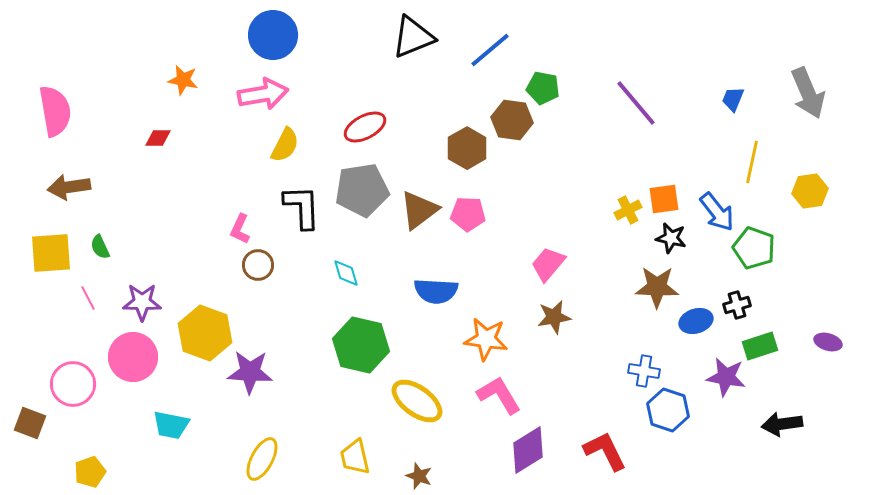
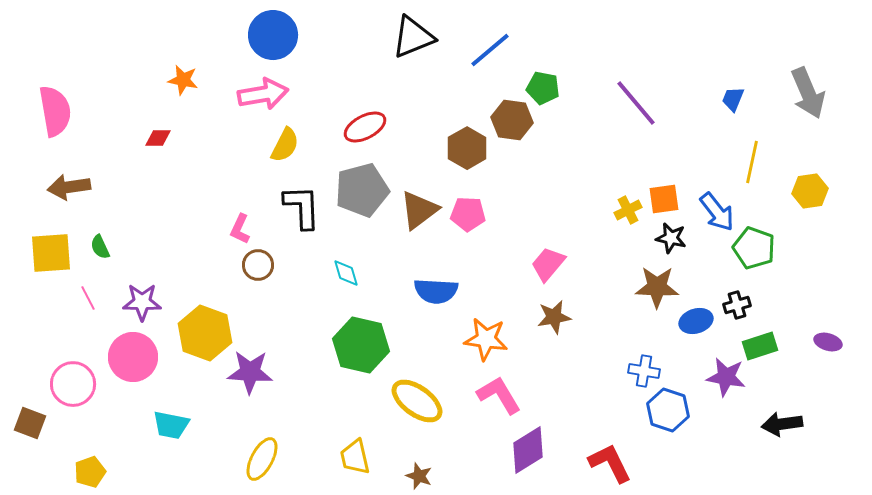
gray pentagon at (362, 190): rotated 6 degrees counterclockwise
red L-shape at (605, 451): moved 5 px right, 12 px down
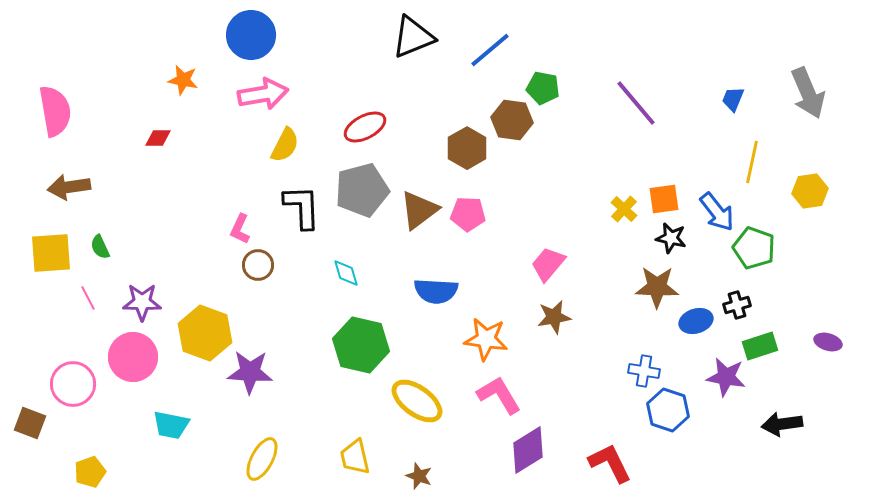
blue circle at (273, 35): moved 22 px left
yellow cross at (628, 210): moved 4 px left, 1 px up; rotated 20 degrees counterclockwise
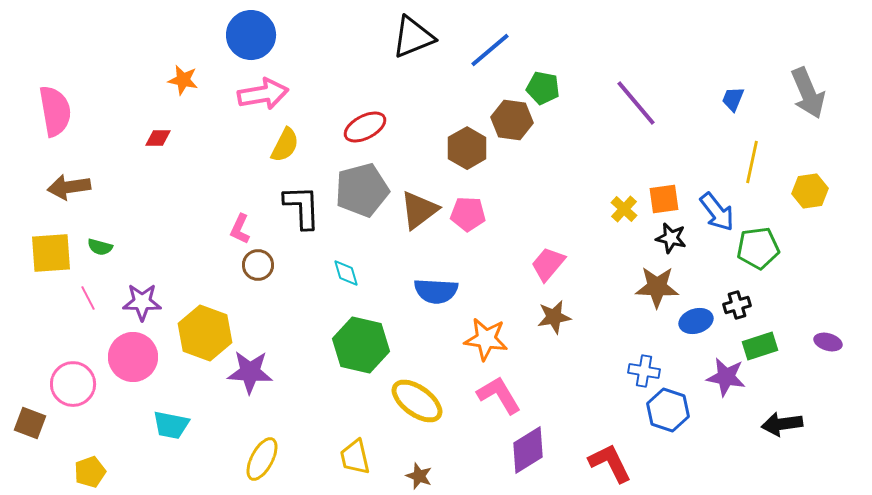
green semicircle at (100, 247): rotated 50 degrees counterclockwise
green pentagon at (754, 248): moved 4 px right; rotated 27 degrees counterclockwise
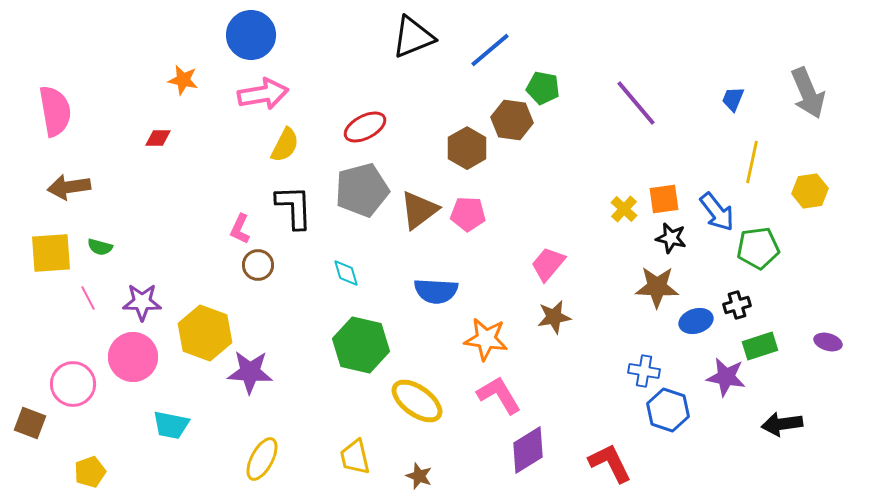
black L-shape at (302, 207): moved 8 px left
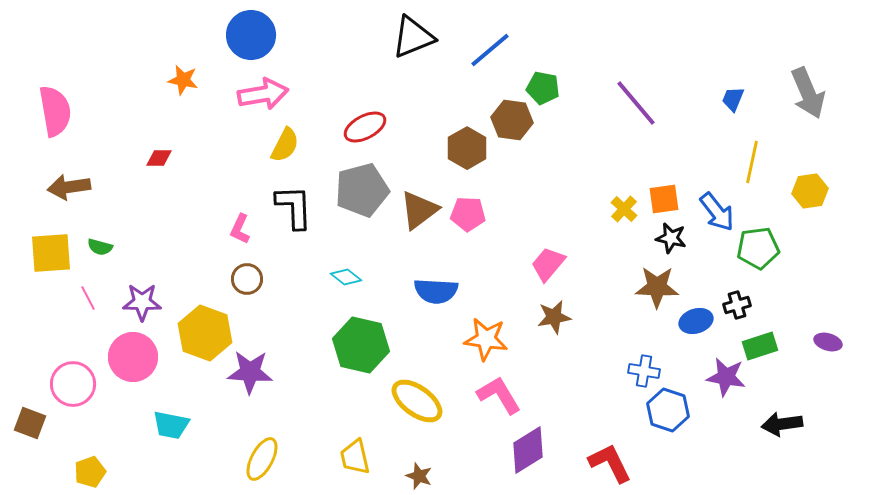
red diamond at (158, 138): moved 1 px right, 20 px down
brown circle at (258, 265): moved 11 px left, 14 px down
cyan diamond at (346, 273): moved 4 px down; rotated 36 degrees counterclockwise
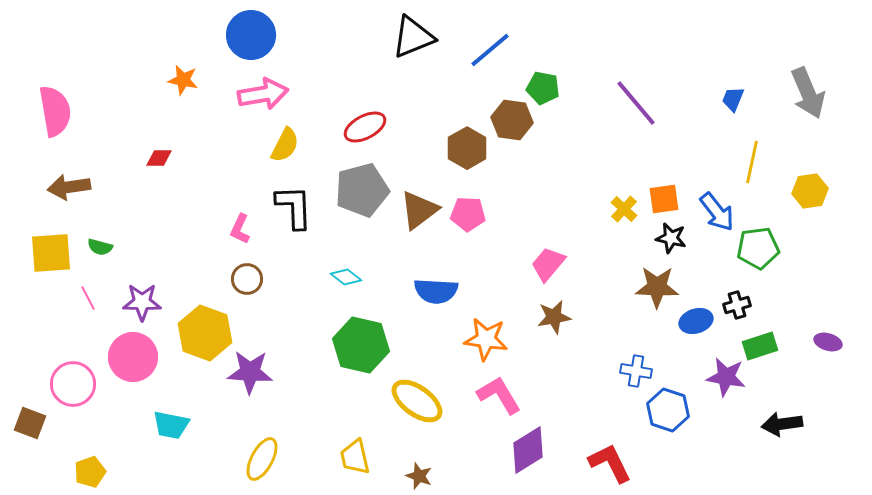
blue cross at (644, 371): moved 8 px left
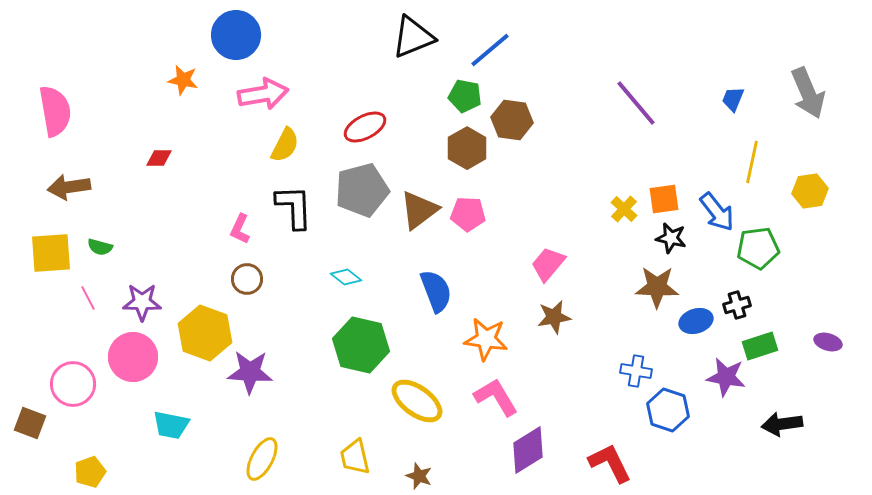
blue circle at (251, 35): moved 15 px left
green pentagon at (543, 88): moved 78 px left, 8 px down
blue semicircle at (436, 291): rotated 114 degrees counterclockwise
pink L-shape at (499, 395): moved 3 px left, 2 px down
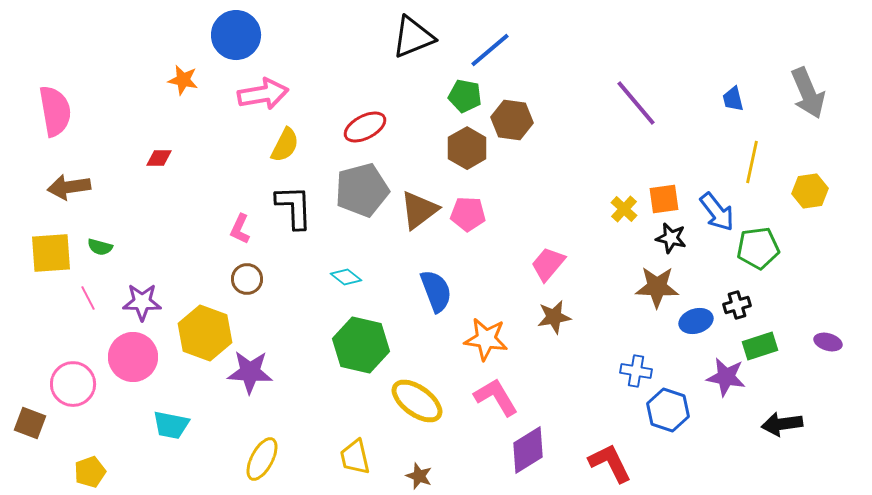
blue trapezoid at (733, 99): rotated 36 degrees counterclockwise
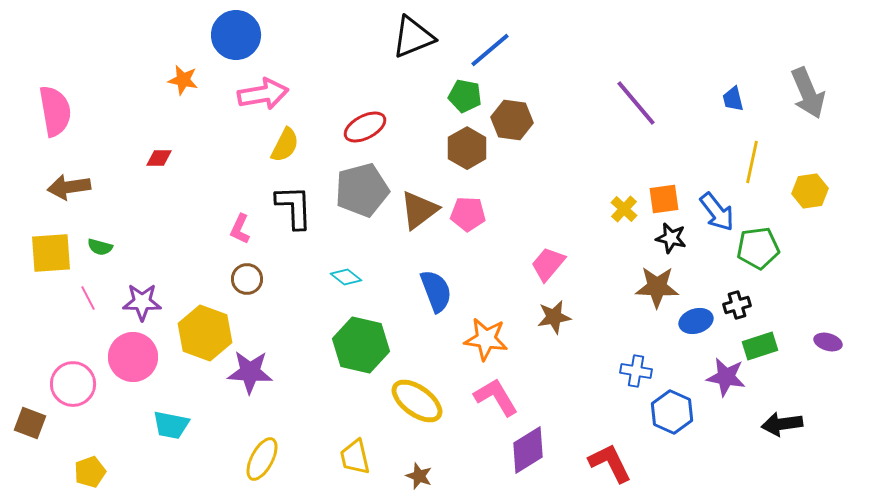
blue hexagon at (668, 410): moved 4 px right, 2 px down; rotated 6 degrees clockwise
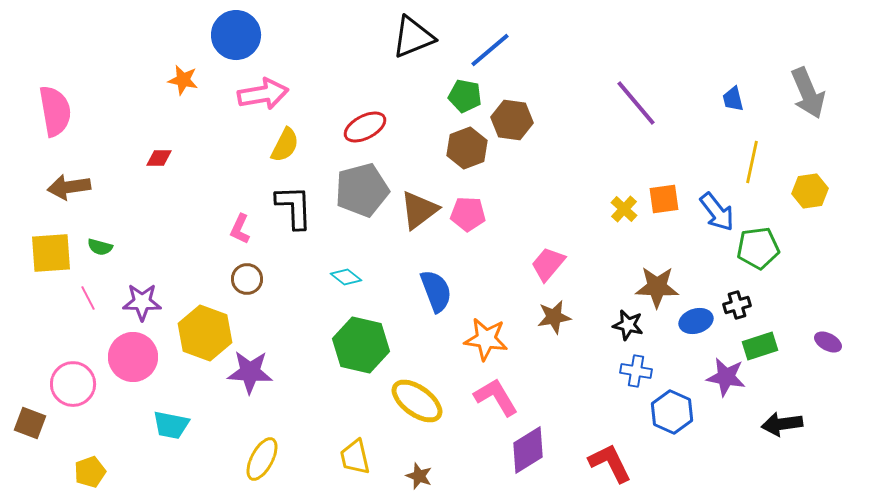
brown hexagon at (467, 148): rotated 9 degrees clockwise
black star at (671, 238): moved 43 px left, 87 px down
purple ellipse at (828, 342): rotated 12 degrees clockwise
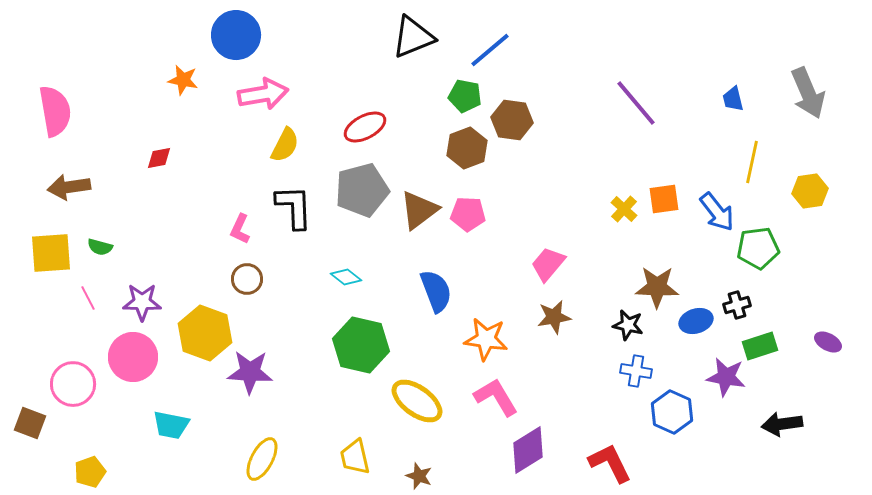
red diamond at (159, 158): rotated 12 degrees counterclockwise
